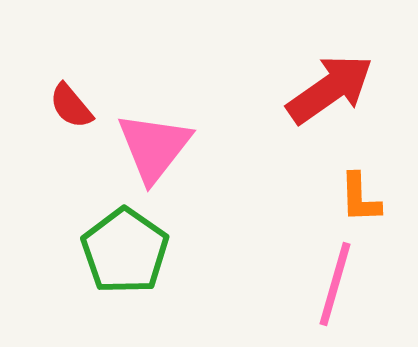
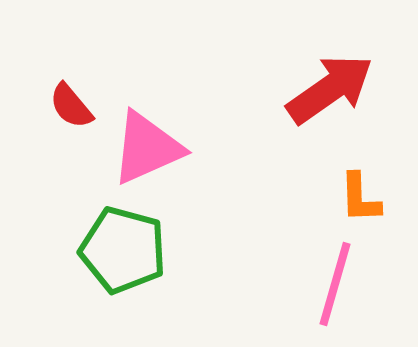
pink triangle: moved 7 px left, 1 px down; rotated 28 degrees clockwise
green pentagon: moved 2 px left, 1 px up; rotated 20 degrees counterclockwise
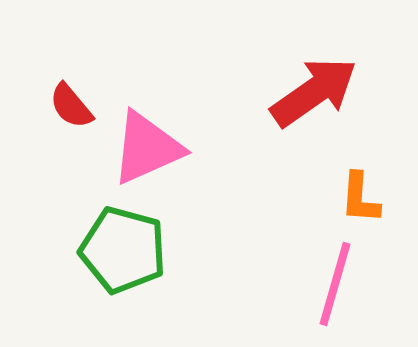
red arrow: moved 16 px left, 3 px down
orange L-shape: rotated 6 degrees clockwise
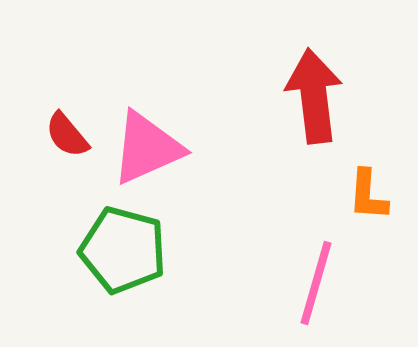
red arrow: moved 4 px down; rotated 62 degrees counterclockwise
red semicircle: moved 4 px left, 29 px down
orange L-shape: moved 8 px right, 3 px up
pink line: moved 19 px left, 1 px up
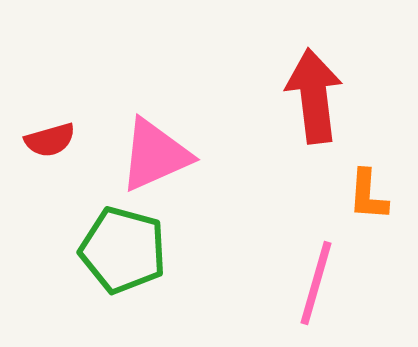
red semicircle: moved 17 px left, 5 px down; rotated 66 degrees counterclockwise
pink triangle: moved 8 px right, 7 px down
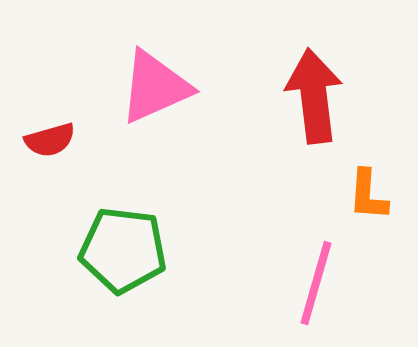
pink triangle: moved 68 px up
green pentagon: rotated 8 degrees counterclockwise
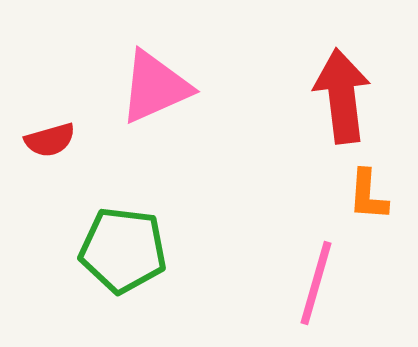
red arrow: moved 28 px right
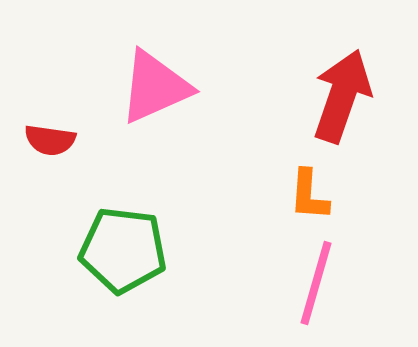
red arrow: rotated 26 degrees clockwise
red semicircle: rotated 24 degrees clockwise
orange L-shape: moved 59 px left
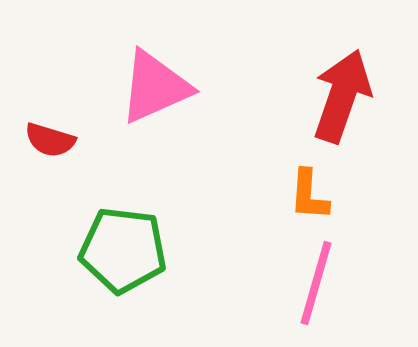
red semicircle: rotated 9 degrees clockwise
